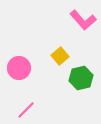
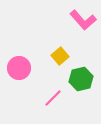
green hexagon: moved 1 px down
pink line: moved 27 px right, 12 px up
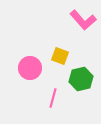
yellow square: rotated 30 degrees counterclockwise
pink circle: moved 11 px right
pink line: rotated 30 degrees counterclockwise
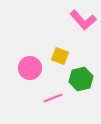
pink line: rotated 54 degrees clockwise
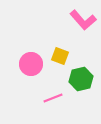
pink circle: moved 1 px right, 4 px up
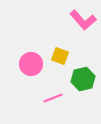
green hexagon: moved 2 px right
